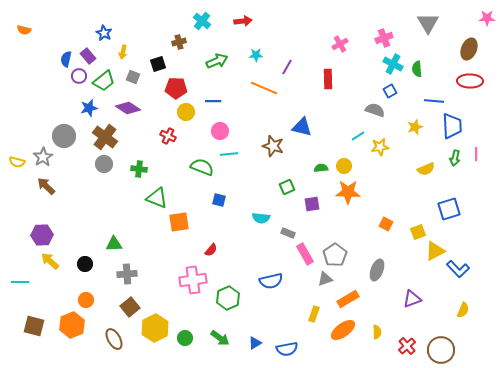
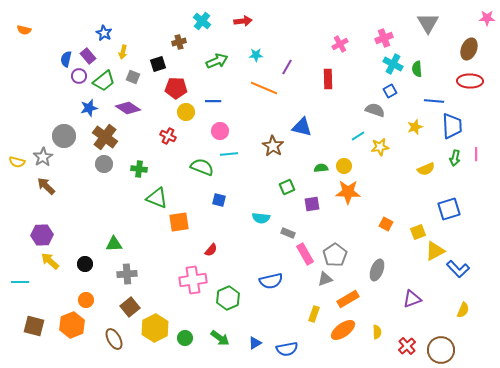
brown star at (273, 146): rotated 15 degrees clockwise
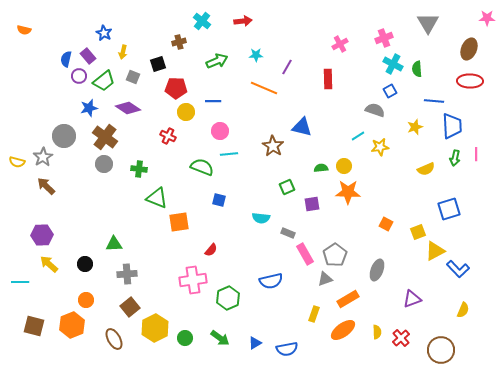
yellow arrow at (50, 261): moved 1 px left, 3 px down
red cross at (407, 346): moved 6 px left, 8 px up
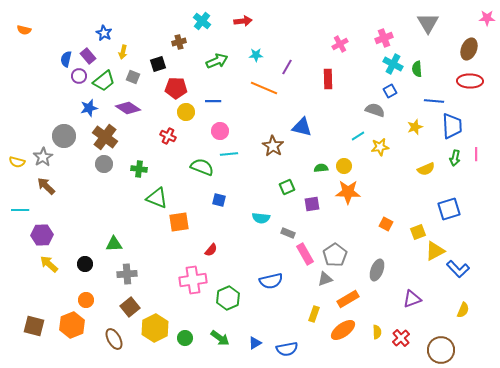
cyan line at (20, 282): moved 72 px up
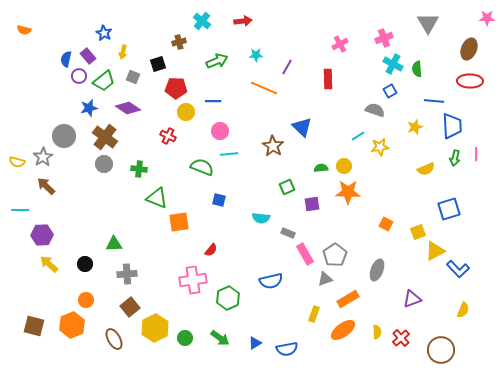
blue triangle at (302, 127): rotated 30 degrees clockwise
